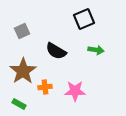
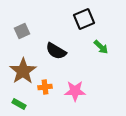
green arrow: moved 5 px right, 3 px up; rotated 35 degrees clockwise
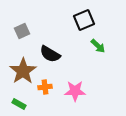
black square: moved 1 px down
green arrow: moved 3 px left, 1 px up
black semicircle: moved 6 px left, 3 px down
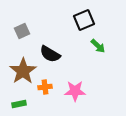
green rectangle: rotated 40 degrees counterclockwise
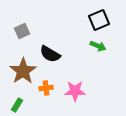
black square: moved 15 px right
green arrow: rotated 21 degrees counterclockwise
orange cross: moved 1 px right, 1 px down
green rectangle: moved 2 px left, 1 px down; rotated 48 degrees counterclockwise
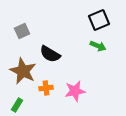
brown star: rotated 12 degrees counterclockwise
pink star: rotated 10 degrees counterclockwise
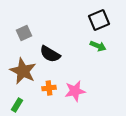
gray square: moved 2 px right, 2 px down
orange cross: moved 3 px right
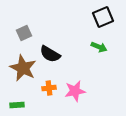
black square: moved 4 px right, 3 px up
green arrow: moved 1 px right, 1 px down
brown star: moved 3 px up
green rectangle: rotated 56 degrees clockwise
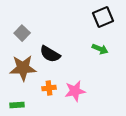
gray square: moved 2 px left; rotated 21 degrees counterclockwise
green arrow: moved 1 px right, 2 px down
brown star: rotated 28 degrees counterclockwise
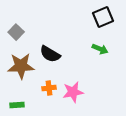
gray square: moved 6 px left, 1 px up
brown star: moved 2 px left, 2 px up
pink star: moved 2 px left, 1 px down
